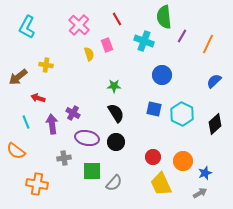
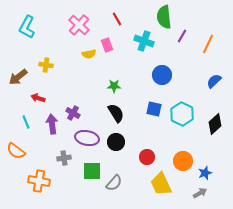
yellow semicircle: rotated 96 degrees clockwise
red circle: moved 6 px left
orange cross: moved 2 px right, 3 px up
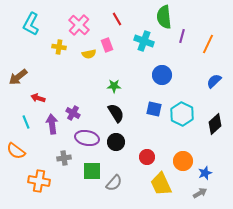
cyan L-shape: moved 4 px right, 3 px up
purple line: rotated 16 degrees counterclockwise
yellow cross: moved 13 px right, 18 px up
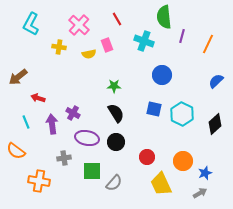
blue semicircle: moved 2 px right
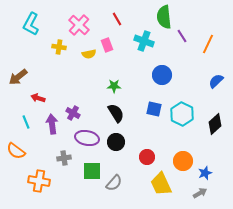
purple line: rotated 48 degrees counterclockwise
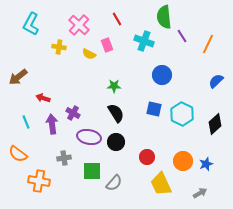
yellow semicircle: rotated 40 degrees clockwise
red arrow: moved 5 px right
purple ellipse: moved 2 px right, 1 px up
orange semicircle: moved 2 px right, 3 px down
blue star: moved 1 px right, 9 px up
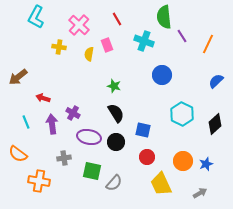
cyan L-shape: moved 5 px right, 7 px up
yellow semicircle: rotated 72 degrees clockwise
green star: rotated 16 degrees clockwise
blue square: moved 11 px left, 21 px down
green square: rotated 12 degrees clockwise
